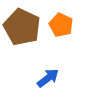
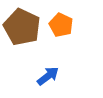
blue arrow: moved 2 px up
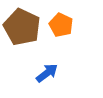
blue arrow: moved 1 px left, 3 px up
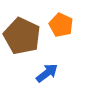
brown pentagon: moved 9 px down
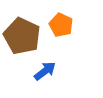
blue arrow: moved 2 px left, 2 px up
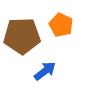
brown pentagon: rotated 27 degrees counterclockwise
